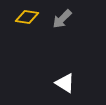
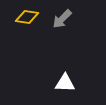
white triangle: rotated 30 degrees counterclockwise
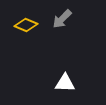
yellow diamond: moved 1 px left, 8 px down; rotated 15 degrees clockwise
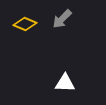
yellow diamond: moved 1 px left, 1 px up
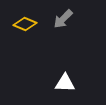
gray arrow: moved 1 px right
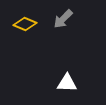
white triangle: moved 2 px right
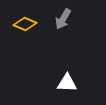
gray arrow: rotated 15 degrees counterclockwise
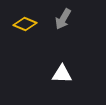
white triangle: moved 5 px left, 9 px up
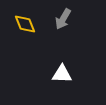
yellow diamond: rotated 45 degrees clockwise
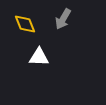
white triangle: moved 23 px left, 17 px up
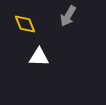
gray arrow: moved 5 px right, 3 px up
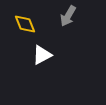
white triangle: moved 3 px right, 2 px up; rotated 30 degrees counterclockwise
